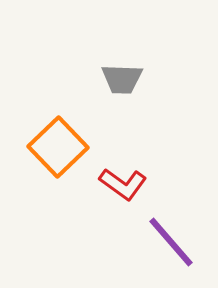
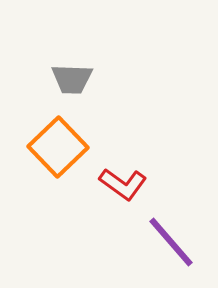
gray trapezoid: moved 50 px left
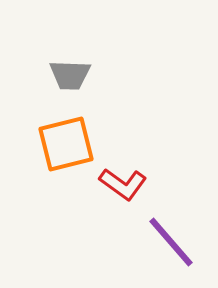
gray trapezoid: moved 2 px left, 4 px up
orange square: moved 8 px right, 3 px up; rotated 30 degrees clockwise
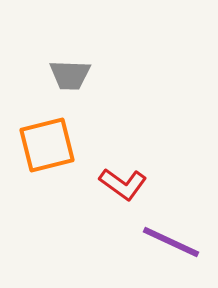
orange square: moved 19 px left, 1 px down
purple line: rotated 24 degrees counterclockwise
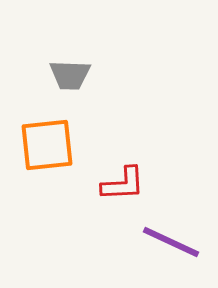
orange square: rotated 8 degrees clockwise
red L-shape: rotated 39 degrees counterclockwise
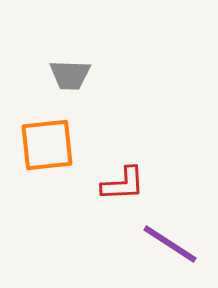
purple line: moved 1 px left, 2 px down; rotated 8 degrees clockwise
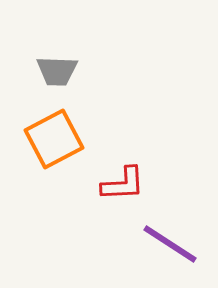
gray trapezoid: moved 13 px left, 4 px up
orange square: moved 7 px right, 6 px up; rotated 22 degrees counterclockwise
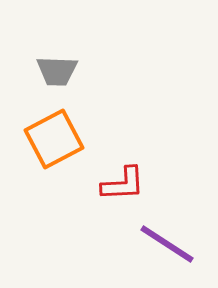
purple line: moved 3 px left
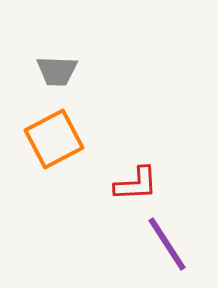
red L-shape: moved 13 px right
purple line: rotated 24 degrees clockwise
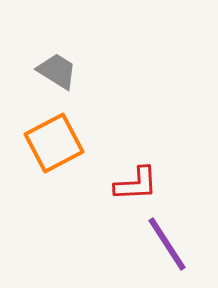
gray trapezoid: rotated 150 degrees counterclockwise
orange square: moved 4 px down
